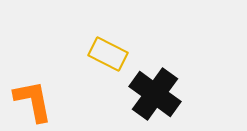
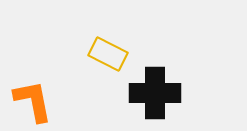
black cross: moved 1 px up; rotated 36 degrees counterclockwise
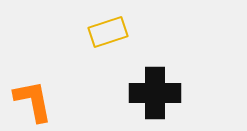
yellow rectangle: moved 22 px up; rotated 45 degrees counterclockwise
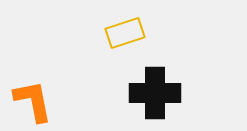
yellow rectangle: moved 17 px right, 1 px down
